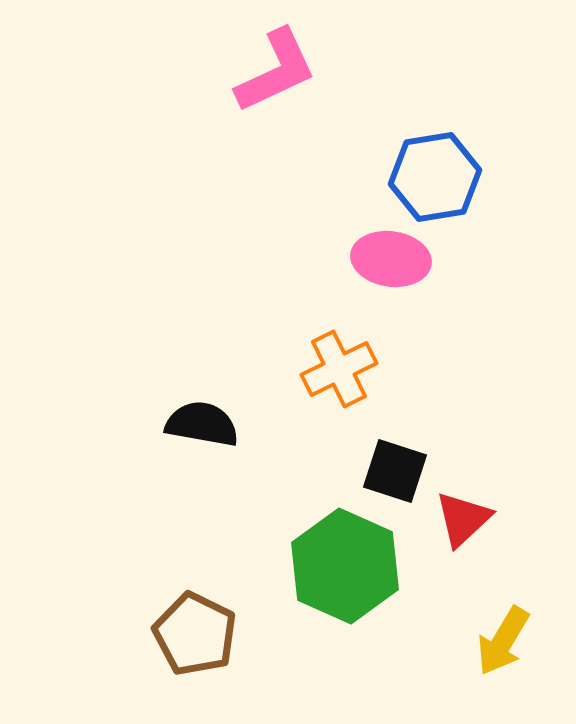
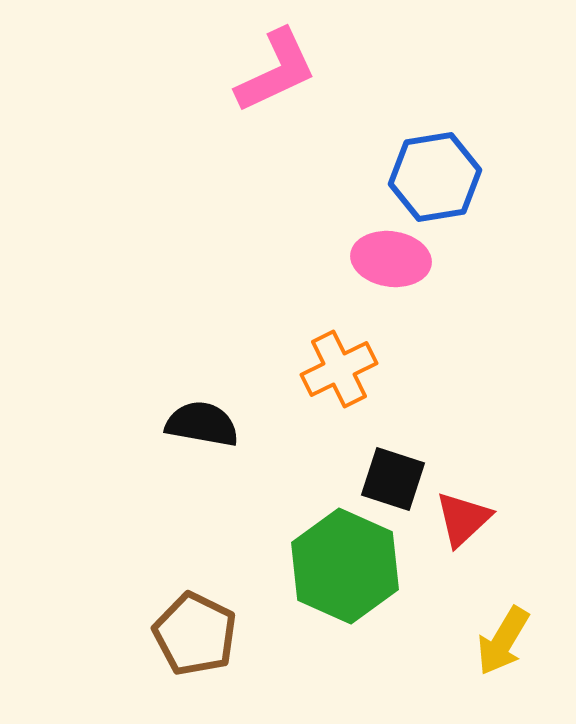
black square: moved 2 px left, 8 px down
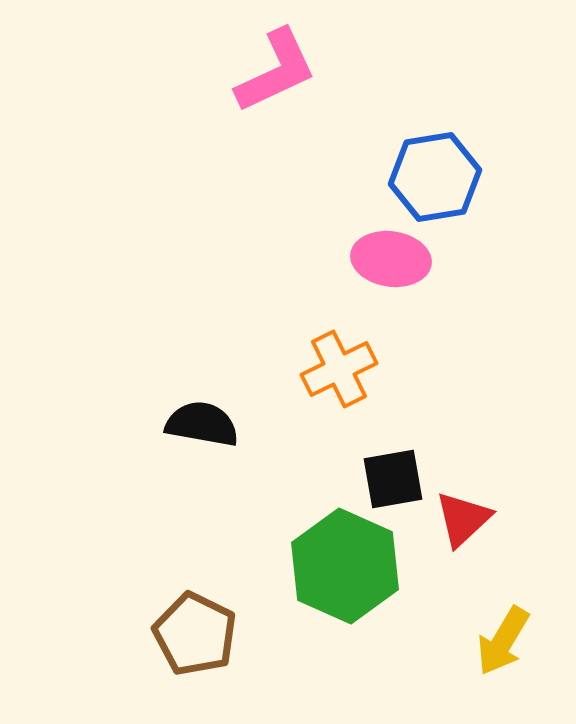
black square: rotated 28 degrees counterclockwise
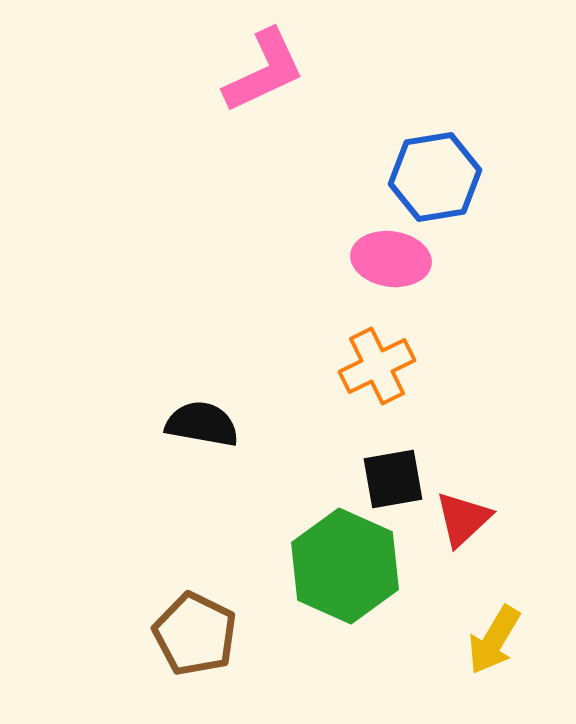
pink L-shape: moved 12 px left
orange cross: moved 38 px right, 3 px up
yellow arrow: moved 9 px left, 1 px up
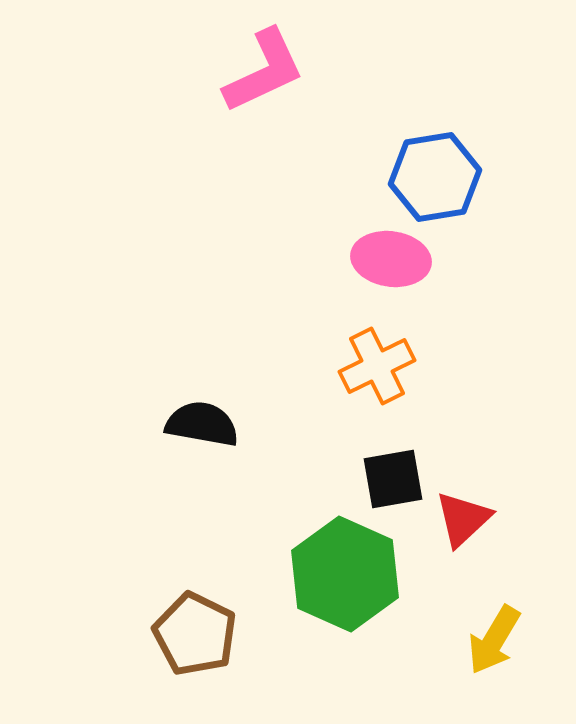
green hexagon: moved 8 px down
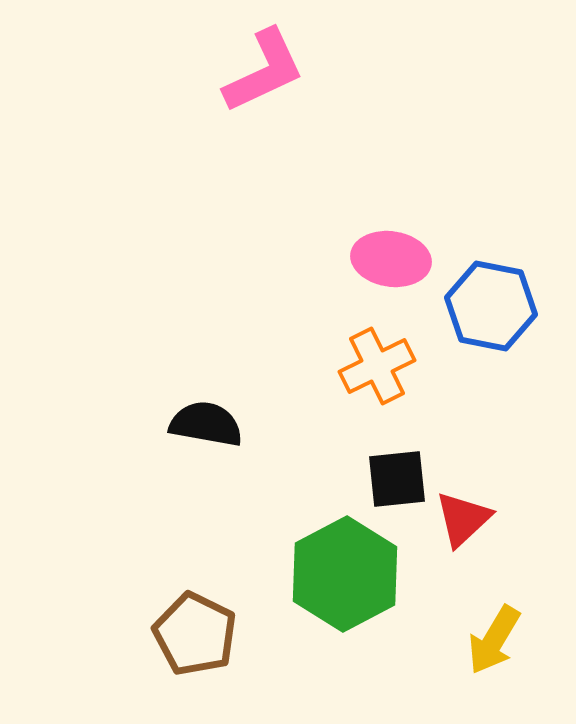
blue hexagon: moved 56 px right, 129 px down; rotated 20 degrees clockwise
black semicircle: moved 4 px right
black square: moved 4 px right; rotated 4 degrees clockwise
green hexagon: rotated 8 degrees clockwise
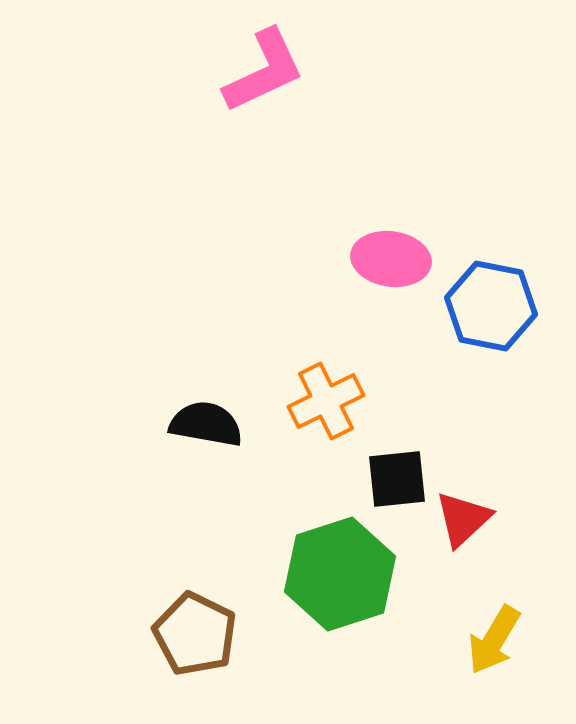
orange cross: moved 51 px left, 35 px down
green hexagon: moved 5 px left; rotated 10 degrees clockwise
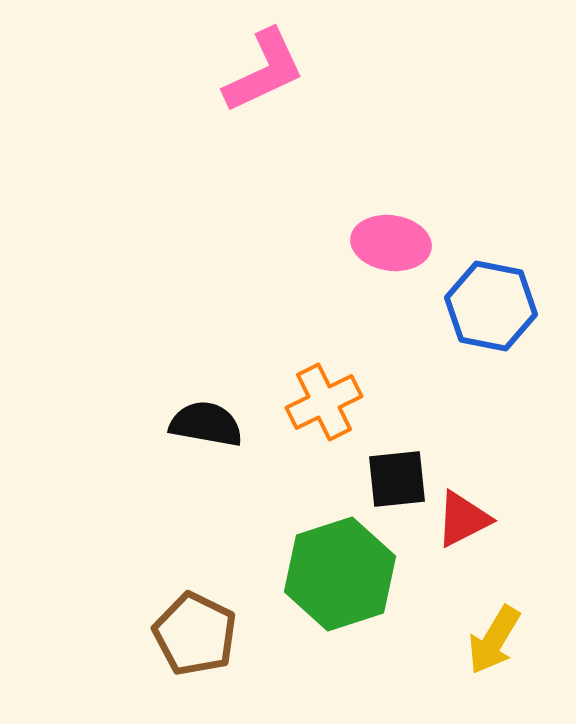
pink ellipse: moved 16 px up
orange cross: moved 2 px left, 1 px down
red triangle: rotated 16 degrees clockwise
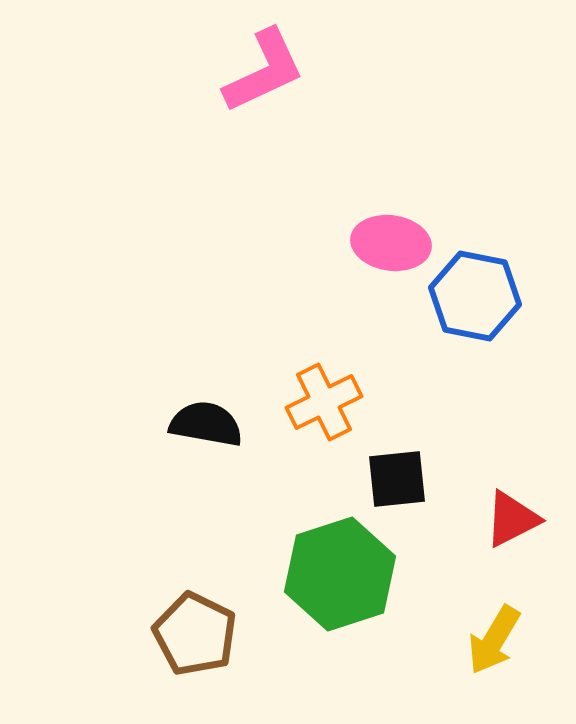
blue hexagon: moved 16 px left, 10 px up
red triangle: moved 49 px right
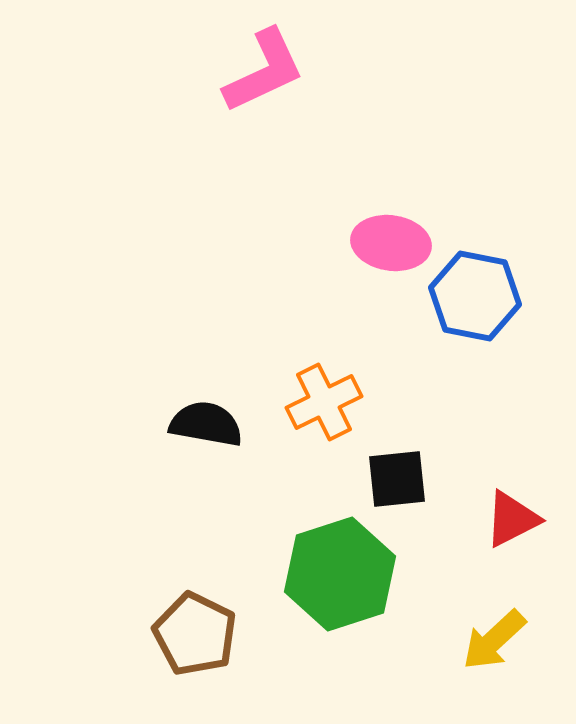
yellow arrow: rotated 16 degrees clockwise
